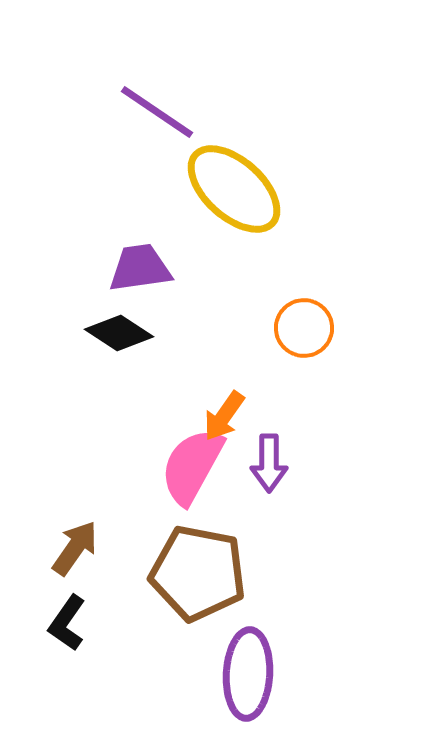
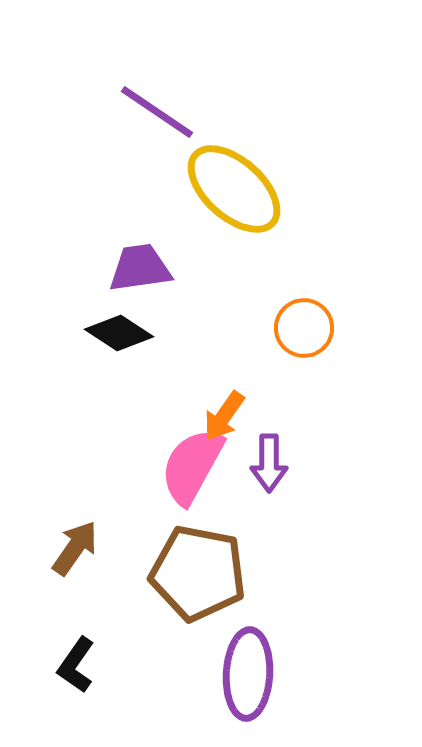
black L-shape: moved 9 px right, 42 px down
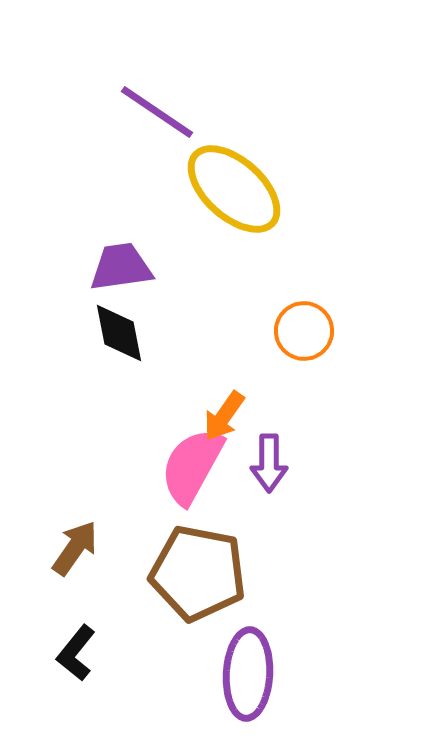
purple trapezoid: moved 19 px left, 1 px up
orange circle: moved 3 px down
black diamond: rotated 46 degrees clockwise
black L-shape: moved 12 px up; rotated 4 degrees clockwise
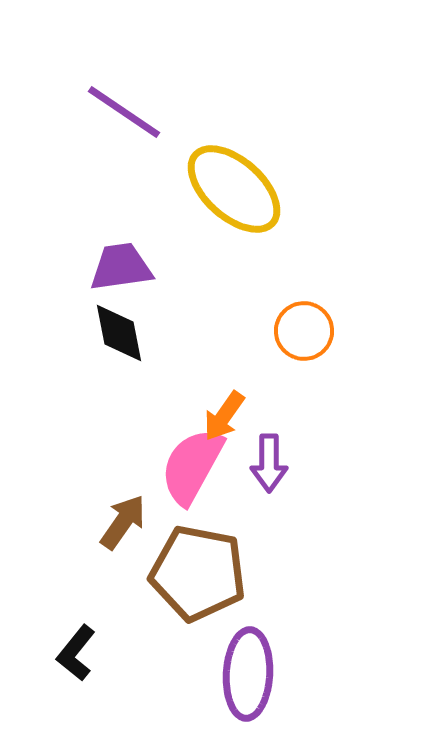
purple line: moved 33 px left
brown arrow: moved 48 px right, 26 px up
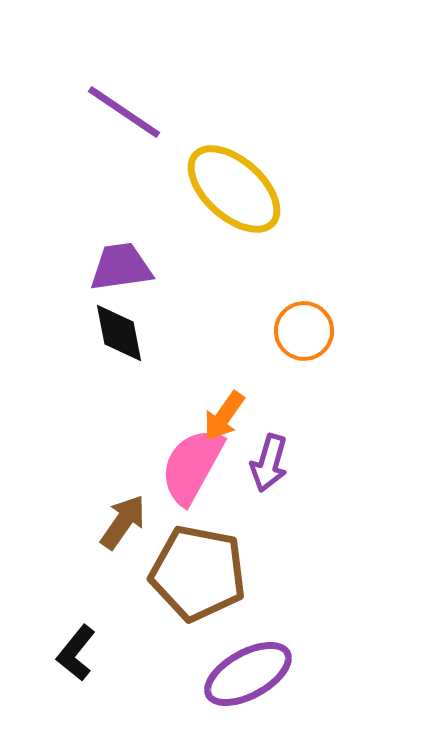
purple arrow: rotated 16 degrees clockwise
purple ellipse: rotated 58 degrees clockwise
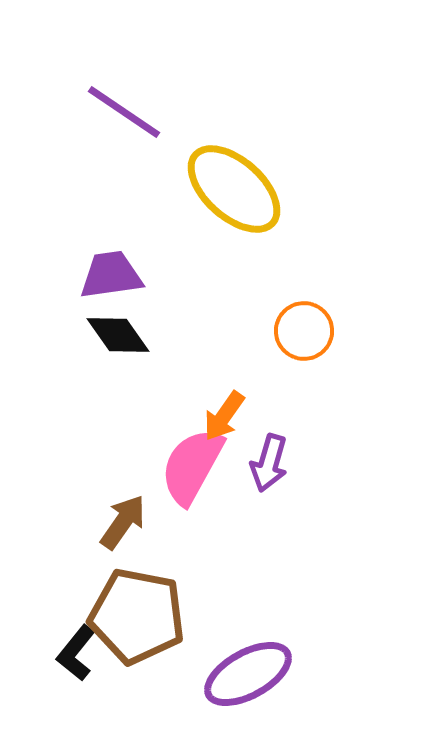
purple trapezoid: moved 10 px left, 8 px down
black diamond: moved 1 px left, 2 px down; rotated 24 degrees counterclockwise
brown pentagon: moved 61 px left, 43 px down
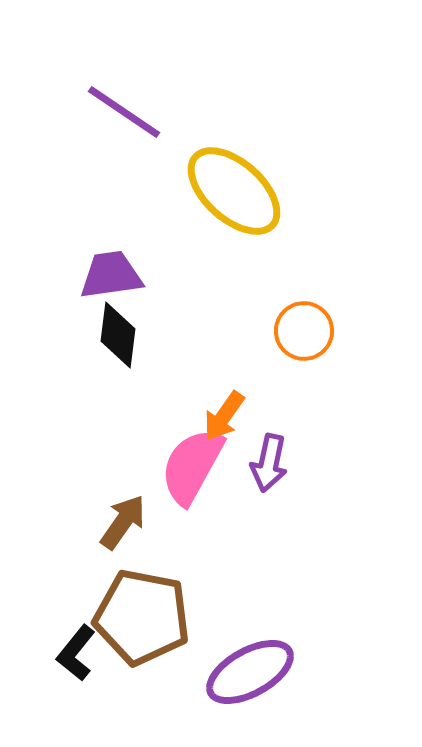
yellow ellipse: moved 2 px down
black diamond: rotated 42 degrees clockwise
purple arrow: rotated 4 degrees counterclockwise
brown pentagon: moved 5 px right, 1 px down
purple ellipse: moved 2 px right, 2 px up
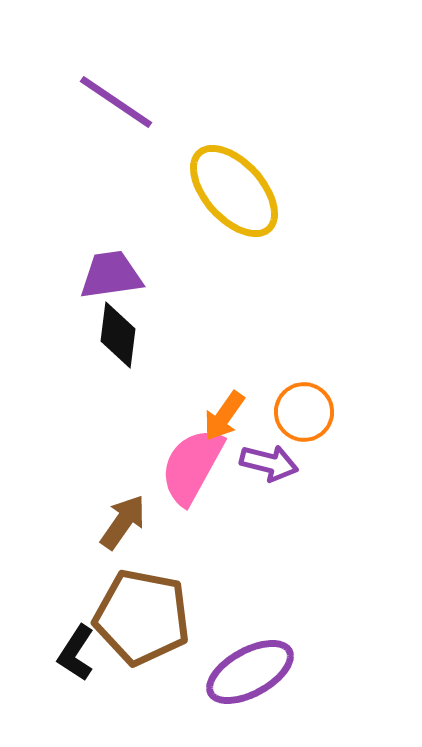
purple line: moved 8 px left, 10 px up
yellow ellipse: rotated 6 degrees clockwise
orange circle: moved 81 px down
purple arrow: rotated 88 degrees counterclockwise
black L-shape: rotated 6 degrees counterclockwise
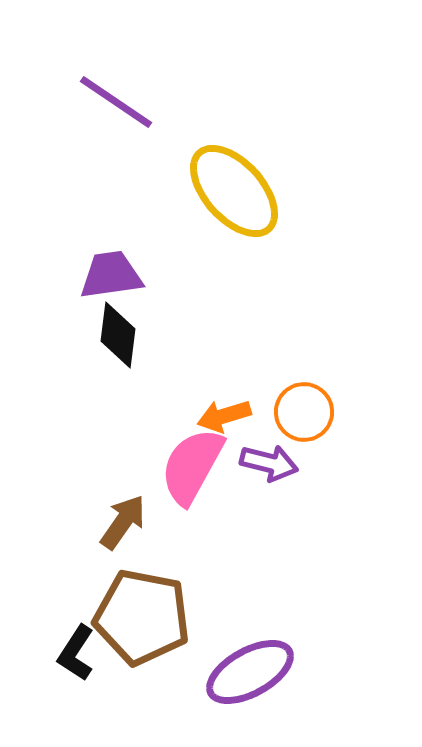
orange arrow: rotated 38 degrees clockwise
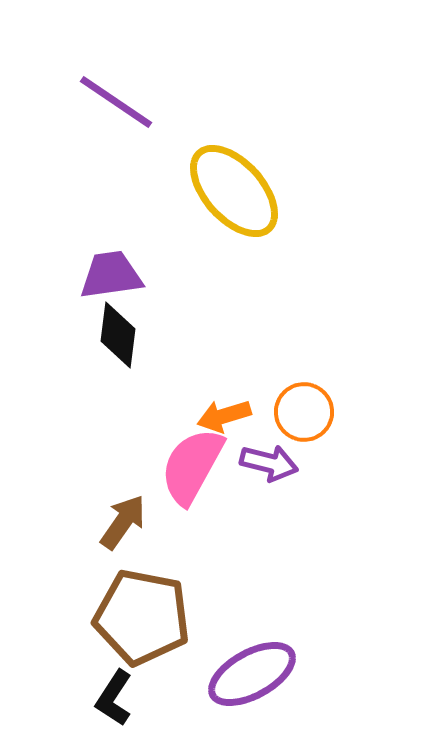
black L-shape: moved 38 px right, 45 px down
purple ellipse: moved 2 px right, 2 px down
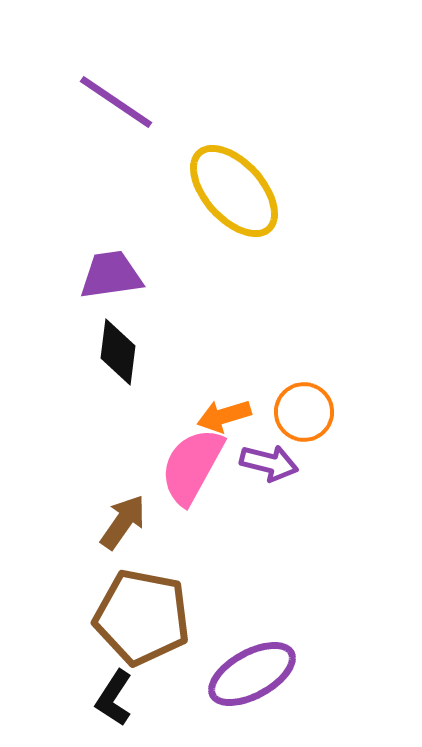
black diamond: moved 17 px down
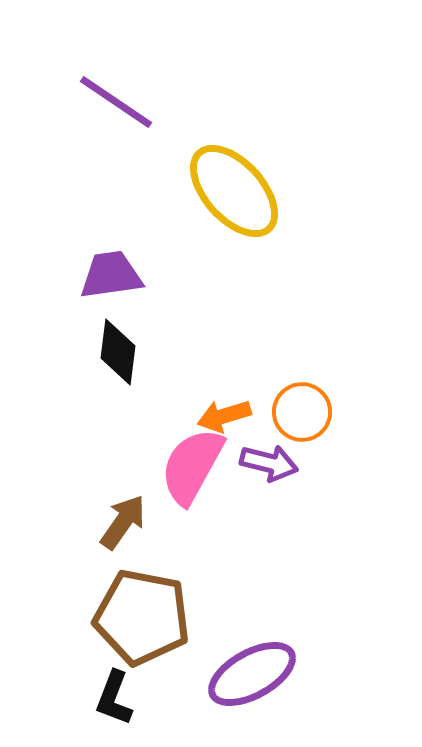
orange circle: moved 2 px left
black L-shape: rotated 12 degrees counterclockwise
